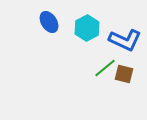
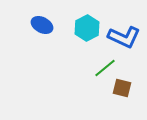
blue ellipse: moved 7 px left, 3 px down; rotated 30 degrees counterclockwise
blue L-shape: moved 1 px left, 3 px up
brown square: moved 2 px left, 14 px down
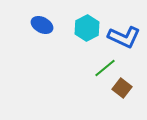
brown square: rotated 24 degrees clockwise
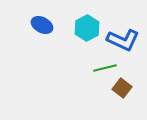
blue L-shape: moved 1 px left, 3 px down
green line: rotated 25 degrees clockwise
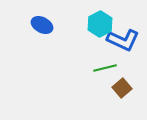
cyan hexagon: moved 13 px right, 4 px up
brown square: rotated 12 degrees clockwise
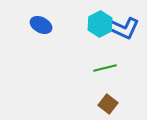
blue ellipse: moved 1 px left
blue L-shape: moved 12 px up
brown square: moved 14 px left, 16 px down; rotated 12 degrees counterclockwise
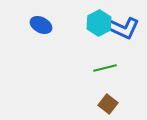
cyan hexagon: moved 1 px left, 1 px up
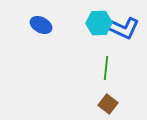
cyan hexagon: rotated 25 degrees clockwise
green line: moved 1 px right; rotated 70 degrees counterclockwise
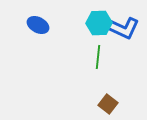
blue ellipse: moved 3 px left
green line: moved 8 px left, 11 px up
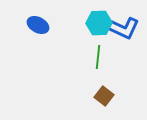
brown square: moved 4 px left, 8 px up
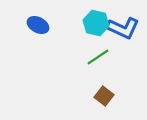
cyan hexagon: moved 3 px left; rotated 15 degrees clockwise
green line: rotated 50 degrees clockwise
